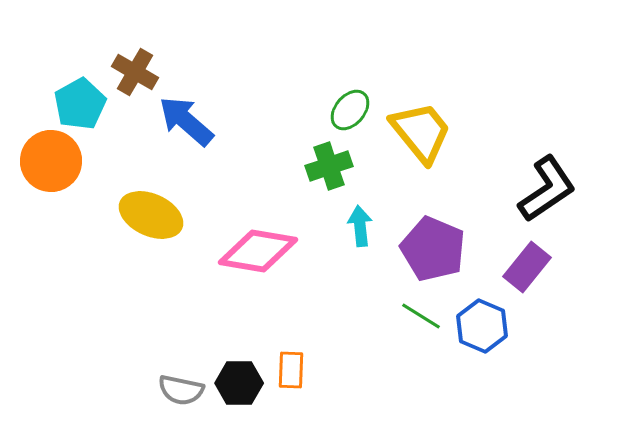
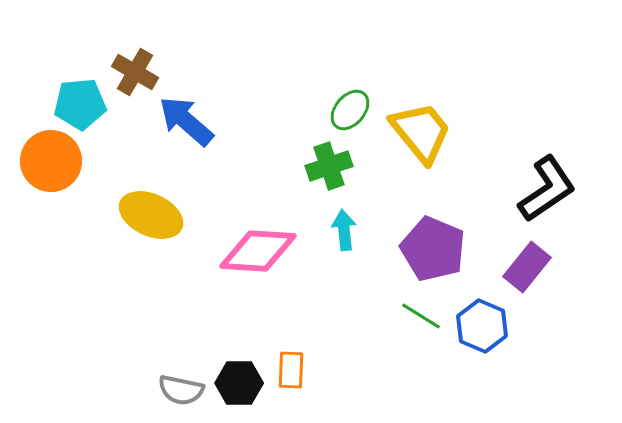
cyan pentagon: rotated 24 degrees clockwise
cyan arrow: moved 16 px left, 4 px down
pink diamond: rotated 6 degrees counterclockwise
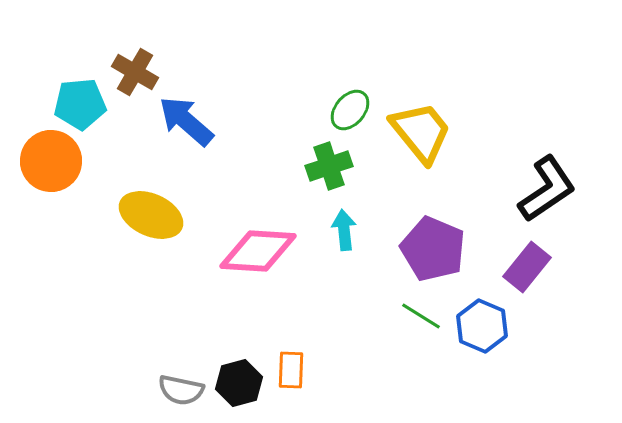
black hexagon: rotated 15 degrees counterclockwise
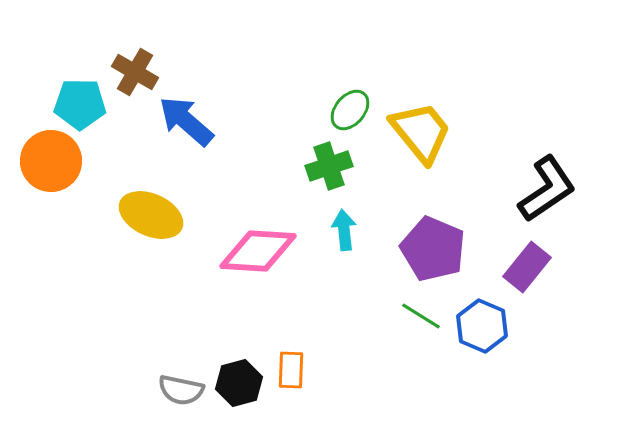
cyan pentagon: rotated 6 degrees clockwise
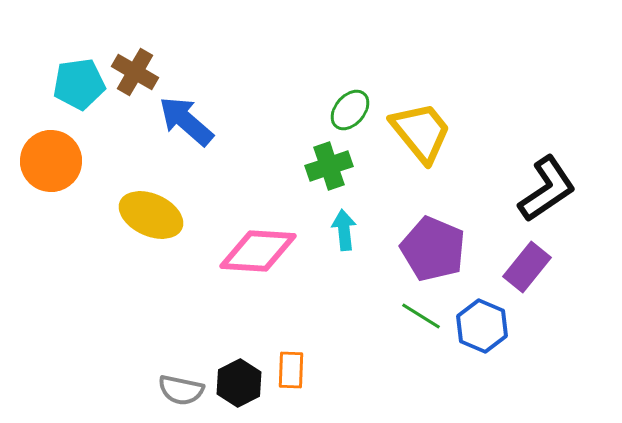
cyan pentagon: moved 1 px left, 20 px up; rotated 9 degrees counterclockwise
black hexagon: rotated 12 degrees counterclockwise
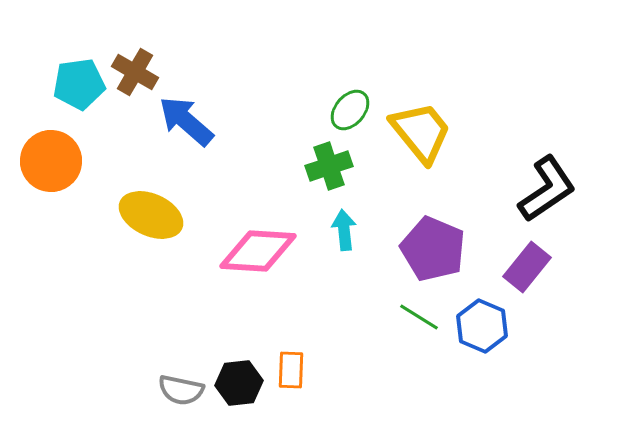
green line: moved 2 px left, 1 px down
black hexagon: rotated 21 degrees clockwise
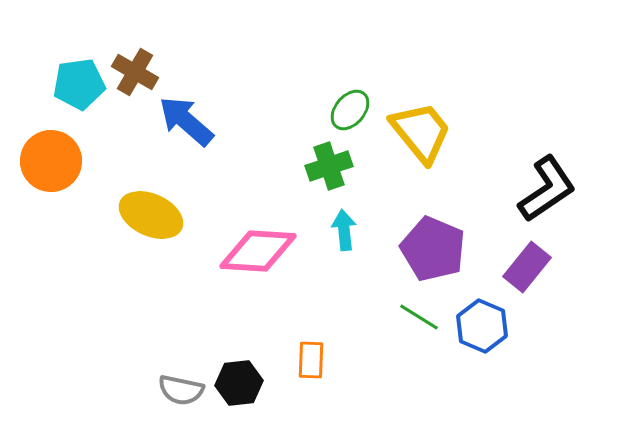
orange rectangle: moved 20 px right, 10 px up
